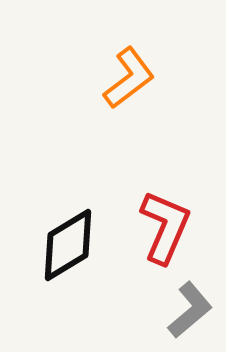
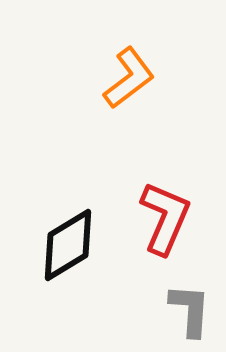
red L-shape: moved 9 px up
gray L-shape: rotated 46 degrees counterclockwise
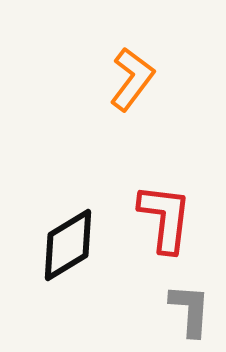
orange L-shape: moved 3 px right, 1 px down; rotated 16 degrees counterclockwise
red L-shape: rotated 16 degrees counterclockwise
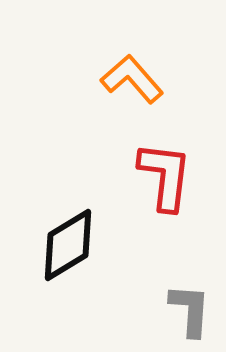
orange L-shape: rotated 78 degrees counterclockwise
red L-shape: moved 42 px up
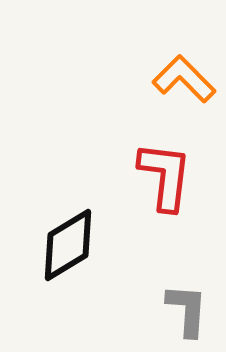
orange L-shape: moved 52 px right; rotated 4 degrees counterclockwise
gray L-shape: moved 3 px left
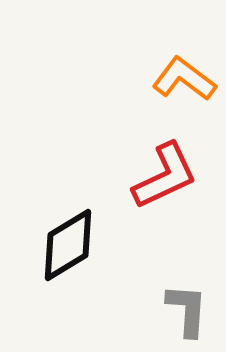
orange L-shape: rotated 8 degrees counterclockwise
red L-shape: rotated 58 degrees clockwise
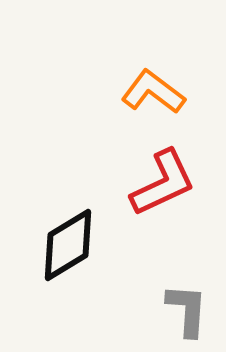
orange L-shape: moved 31 px left, 13 px down
red L-shape: moved 2 px left, 7 px down
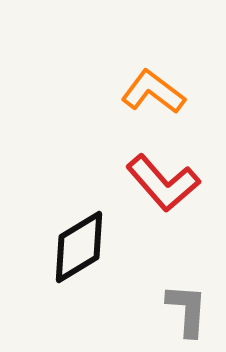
red L-shape: rotated 74 degrees clockwise
black diamond: moved 11 px right, 2 px down
